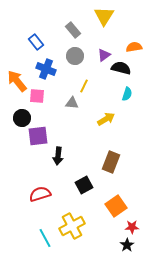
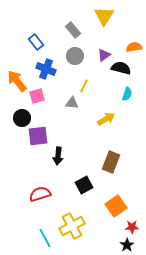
pink square: rotated 21 degrees counterclockwise
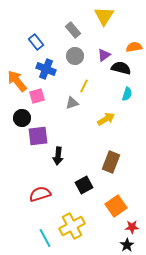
gray triangle: rotated 24 degrees counterclockwise
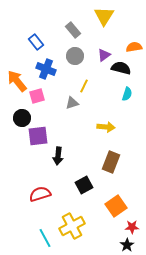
yellow arrow: moved 8 px down; rotated 36 degrees clockwise
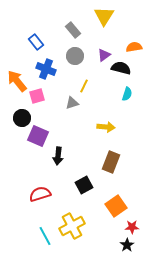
purple square: rotated 30 degrees clockwise
cyan line: moved 2 px up
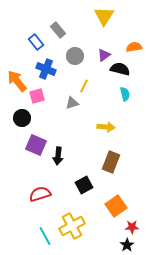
gray rectangle: moved 15 px left
black semicircle: moved 1 px left, 1 px down
cyan semicircle: moved 2 px left; rotated 32 degrees counterclockwise
purple square: moved 2 px left, 9 px down
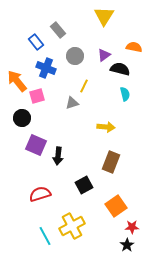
orange semicircle: rotated 21 degrees clockwise
blue cross: moved 1 px up
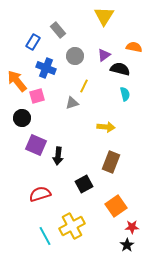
blue rectangle: moved 3 px left; rotated 70 degrees clockwise
black square: moved 1 px up
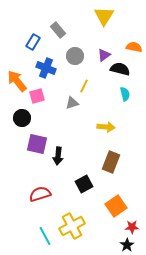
purple square: moved 1 px right, 1 px up; rotated 10 degrees counterclockwise
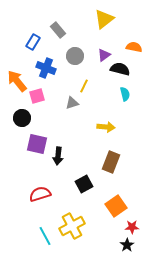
yellow triangle: moved 3 px down; rotated 20 degrees clockwise
